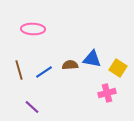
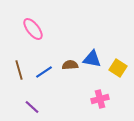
pink ellipse: rotated 50 degrees clockwise
pink cross: moved 7 px left, 6 px down
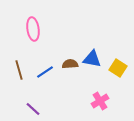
pink ellipse: rotated 30 degrees clockwise
brown semicircle: moved 1 px up
blue line: moved 1 px right
pink cross: moved 2 px down; rotated 18 degrees counterclockwise
purple line: moved 1 px right, 2 px down
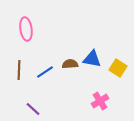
pink ellipse: moved 7 px left
brown line: rotated 18 degrees clockwise
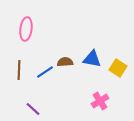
pink ellipse: rotated 15 degrees clockwise
brown semicircle: moved 5 px left, 2 px up
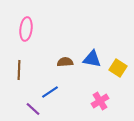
blue line: moved 5 px right, 20 px down
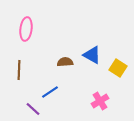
blue triangle: moved 4 px up; rotated 18 degrees clockwise
